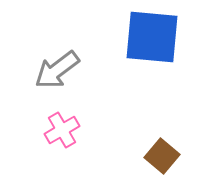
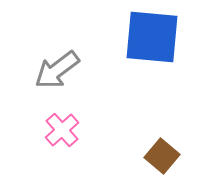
pink cross: rotated 12 degrees counterclockwise
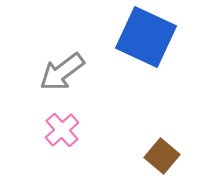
blue square: moved 6 px left; rotated 20 degrees clockwise
gray arrow: moved 5 px right, 2 px down
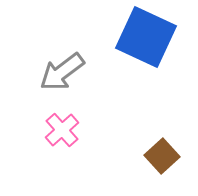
brown square: rotated 8 degrees clockwise
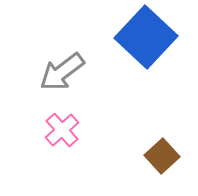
blue square: rotated 18 degrees clockwise
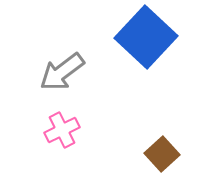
pink cross: rotated 16 degrees clockwise
brown square: moved 2 px up
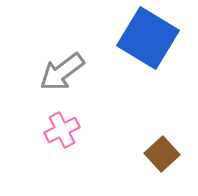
blue square: moved 2 px right, 1 px down; rotated 12 degrees counterclockwise
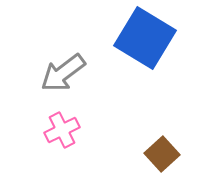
blue square: moved 3 px left
gray arrow: moved 1 px right, 1 px down
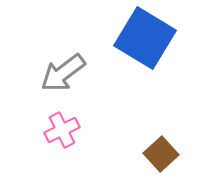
brown square: moved 1 px left
